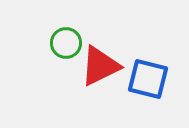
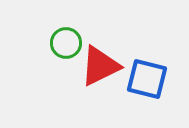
blue square: moved 1 px left
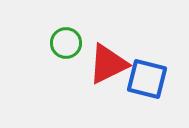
red triangle: moved 8 px right, 2 px up
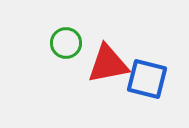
red triangle: rotated 15 degrees clockwise
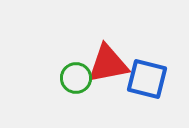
green circle: moved 10 px right, 35 px down
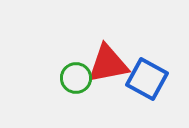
blue square: rotated 15 degrees clockwise
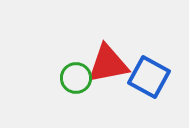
blue square: moved 2 px right, 2 px up
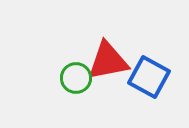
red triangle: moved 3 px up
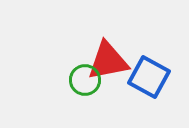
green circle: moved 9 px right, 2 px down
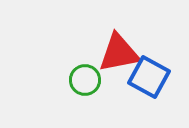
red triangle: moved 11 px right, 8 px up
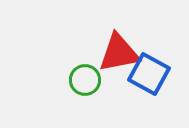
blue square: moved 3 px up
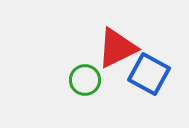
red triangle: moved 2 px left, 5 px up; rotated 15 degrees counterclockwise
